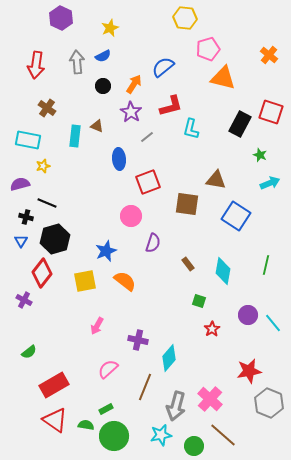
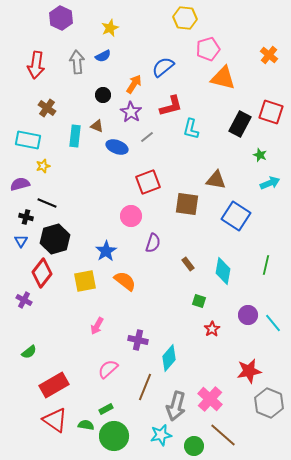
black circle at (103, 86): moved 9 px down
blue ellipse at (119, 159): moved 2 px left, 12 px up; rotated 65 degrees counterclockwise
blue star at (106, 251): rotated 10 degrees counterclockwise
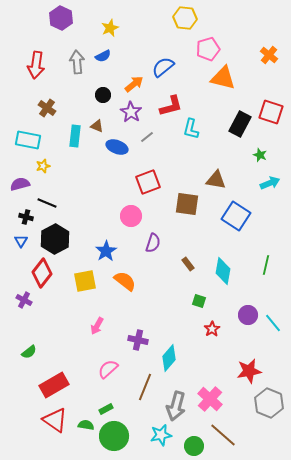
orange arrow at (134, 84): rotated 18 degrees clockwise
black hexagon at (55, 239): rotated 12 degrees counterclockwise
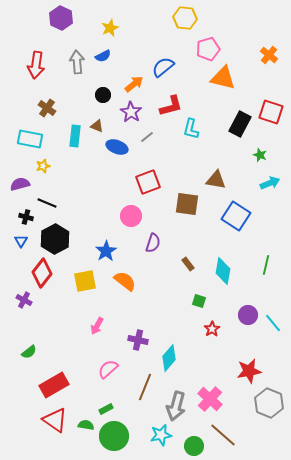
cyan rectangle at (28, 140): moved 2 px right, 1 px up
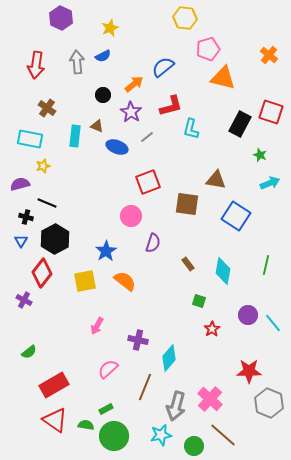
red star at (249, 371): rotated 10 degrees clockwise
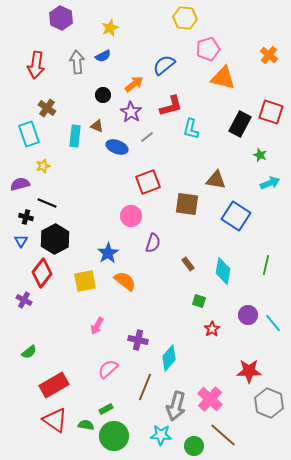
blue semicircle at (163, 67): moved 1 px right, 2 px up
cyan rectangle at (30, 139): moved 1 px left, 5 px up; rotated 60 degrees clockwise
blue star at (106, 251): moved 2 px right, 2 px down
cyan star at (161, 435): rotated 15 degrees clockwise
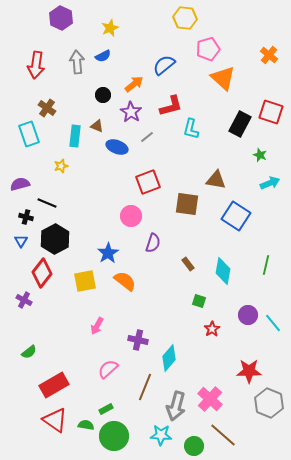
orange triangle at (223, 78): rotated 28 degrees clockwise
yellow star at (43, 166): moved 18 px right
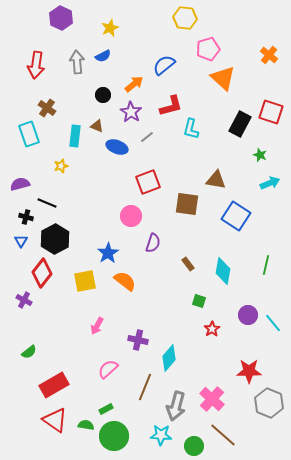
pink cross at (210, 399): moved 2 px right
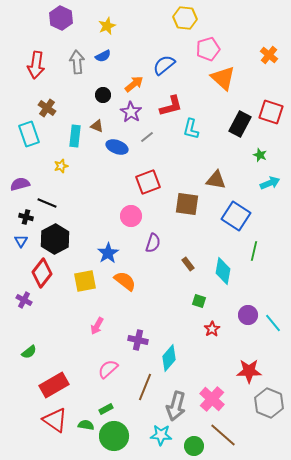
yellow star at (110, 28): moved 3 px left, 2 px up
green line at (266, 265): moved 12 px left, 14 px up
